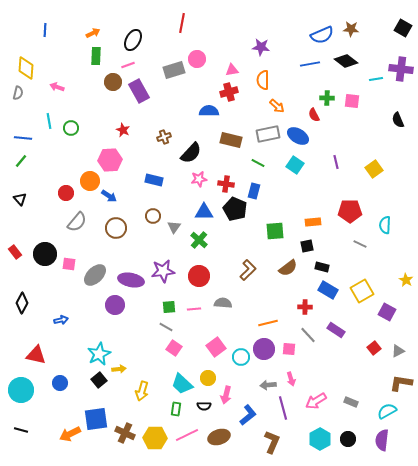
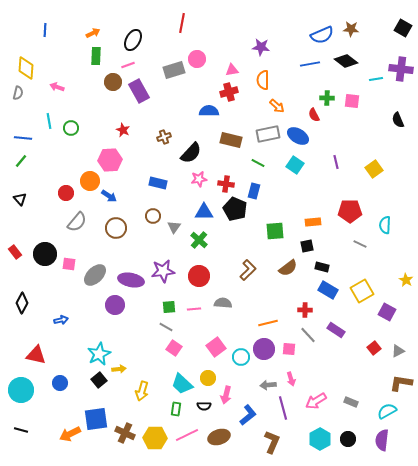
blue rectangle at (154, 180): moved 4 px right, 3 px down
red cross at (305, 307): moved 3 px down
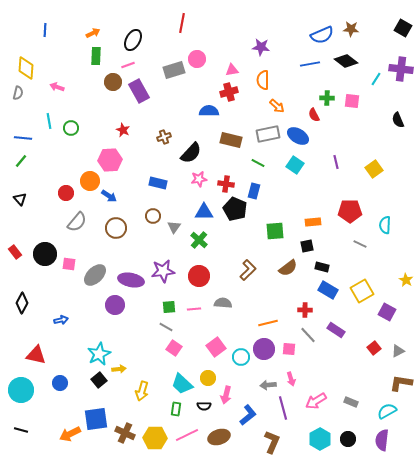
cyan line at (376, 79): rotated 48 degrees counterclockwise
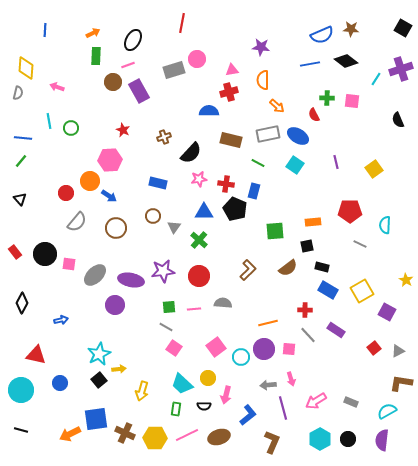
purple cross at (401, 69): rotated 25 degrees counterclockwise
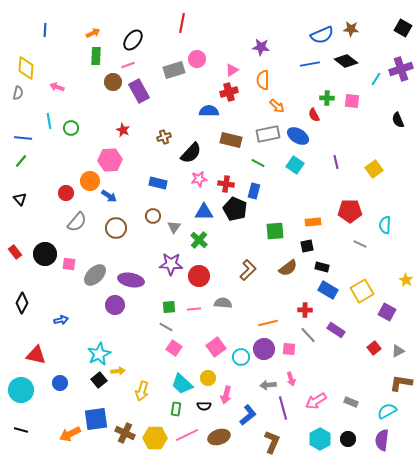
black ellipse at (133, 40): rotated 10 degrees clockwise
pink triangle at (232, 70): rotated 24 degrees counterclockwise
purple star at (163, 271): moved 8 px right, 7 px up; rotated 10 degrees clockwise
yellow arrow at (119, 369): moved 1 px left, 2 px down
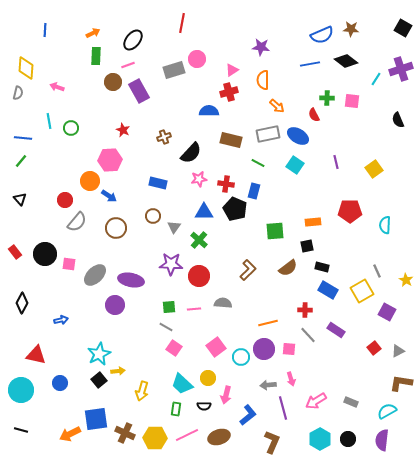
red circle at (66, 193): moved 1 px left, 7 px down
gray line at (360, 244): moved 17 px right, 27 px down; rotated 40 degrees clockwise
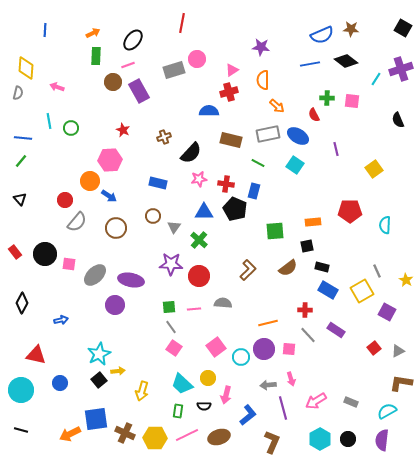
purple line at (336, 162): moved 13 px up
gray line at (166, 327): moved 5 px right; rotated 24 degrees clockwise
green rectangle at (176, 409): moved 2 px right, 2 px down
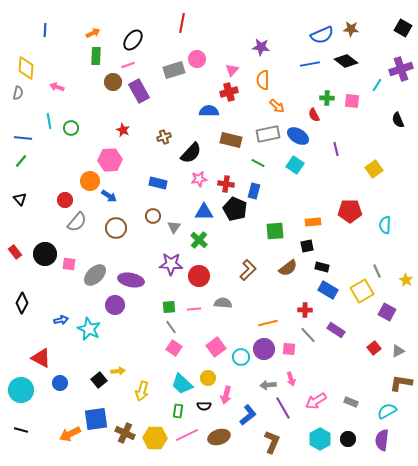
pink triangle at (232, 70): rotated 16 degrees counterclockwise
cyan line at (376, 79): moved 1 px right, 6 px down
cyan star at (99, 354): moved 10 px left, 25 px up; rotated 20 degrees counterclockwise
red triangle at (36, 355): moved 5 px right, 3 px down; rotated 15 degrees clockwise
purple line at (283, 408): rotated 15 degrees counterclockwise
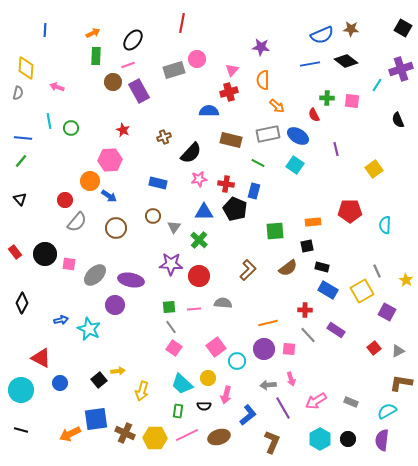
cyan circle at (241, 357): moved 4 px left, 4 px down
